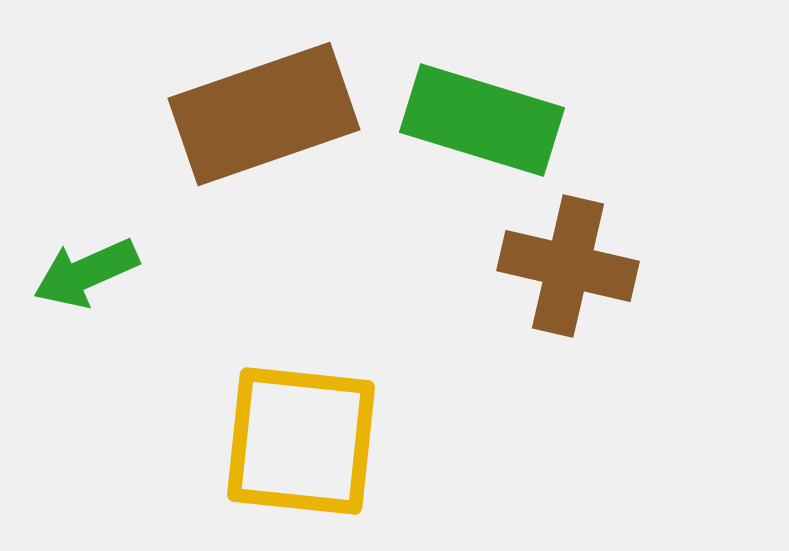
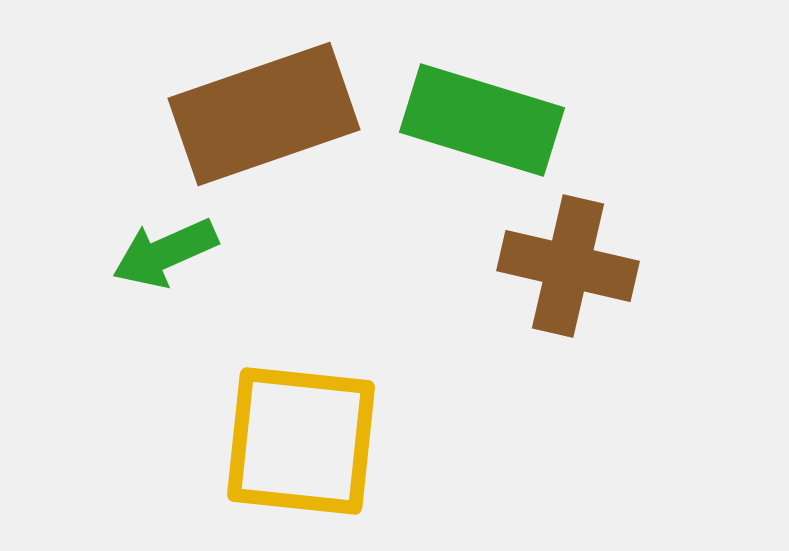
green arrow: moved 79 px right, 20 px up
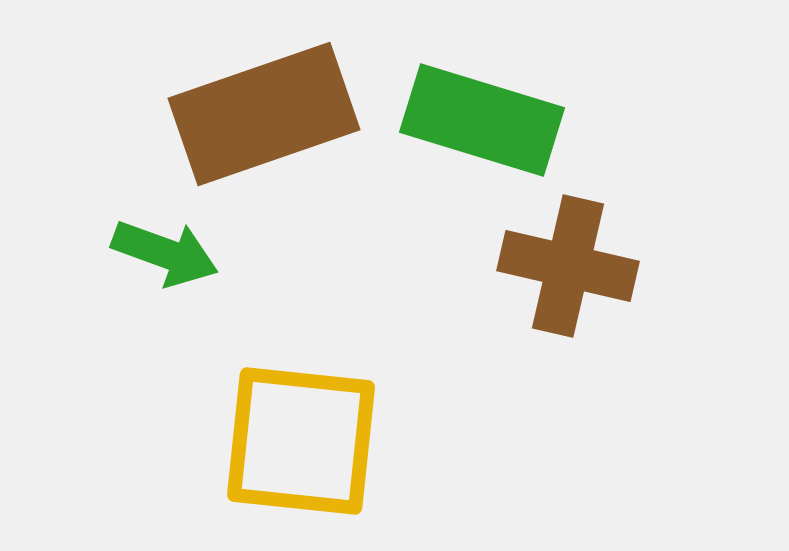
green arrow: rotated 136 degrees counterclockwise
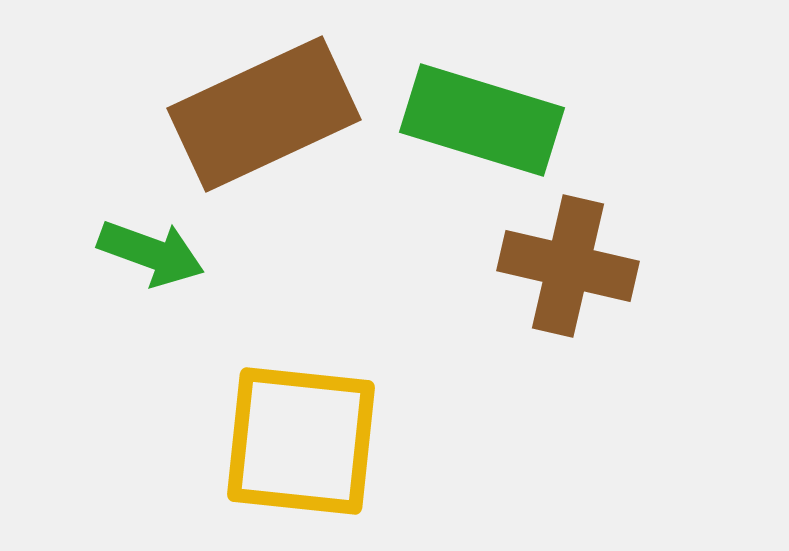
brown rectangle: rotated 6 degrees counterclockwise
green arrow: moved 14 px left
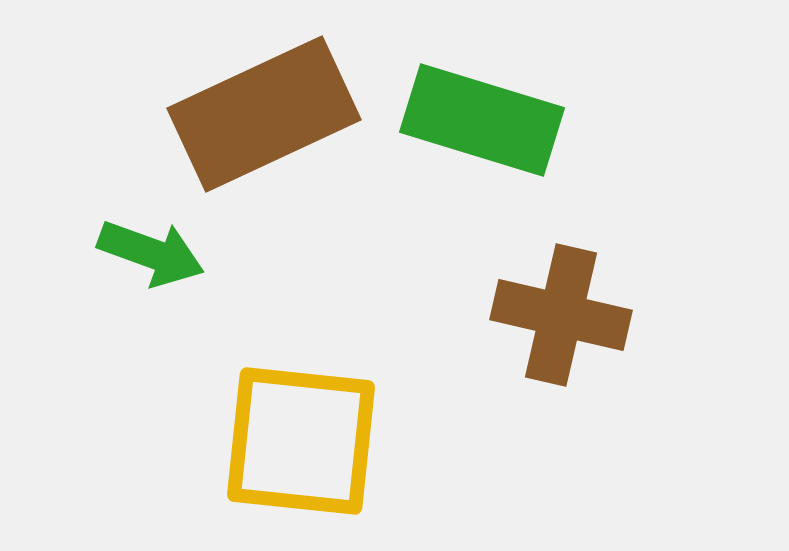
brown cross: moved 7 px left, 49 px down
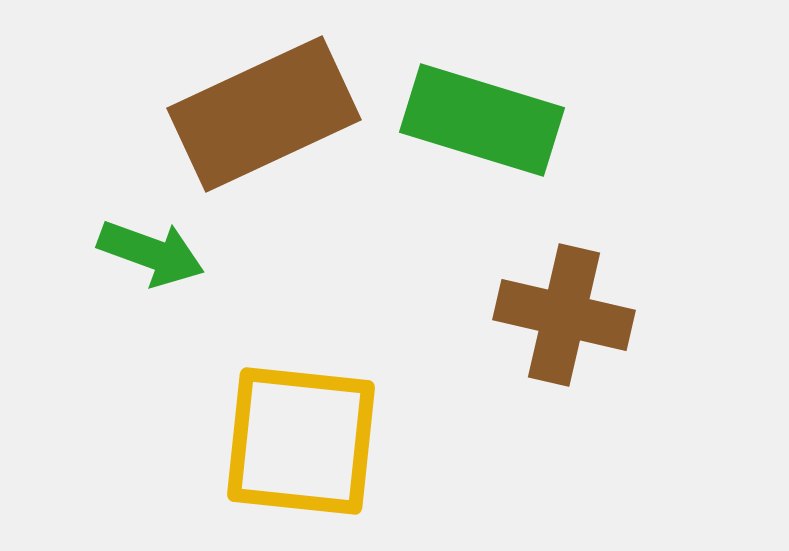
brown cross: moved 3 px right
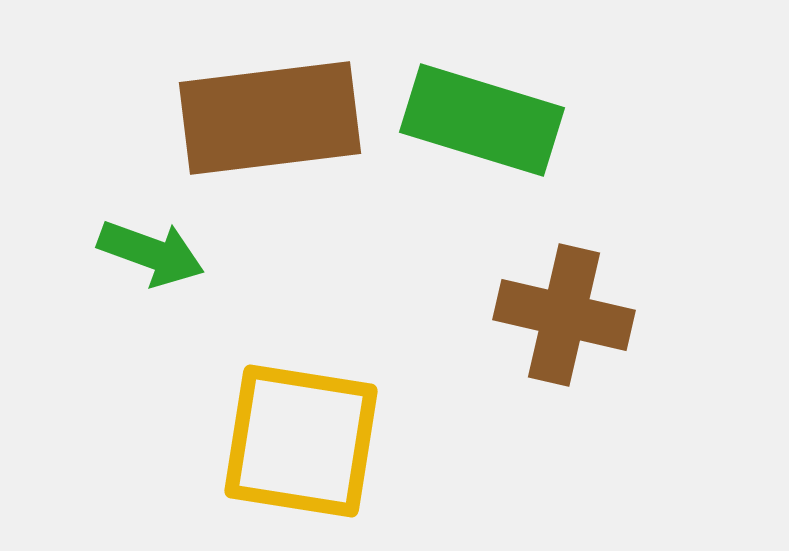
brown rectangle: moved 6 px right, 4 px down; rotated 18 degrees clockwise
yellow square: rotated 3 degrees clockwise
